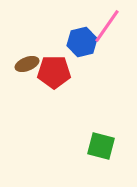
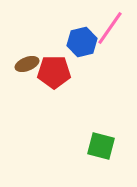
pink line: moved 3 px right, 2 px down
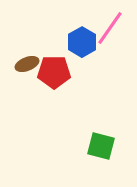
blue hexagon: rotated 16 degrees counterclockwise
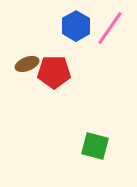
blue hexagon: moved 6 px left, 16 px up
green square: moved 6 px left
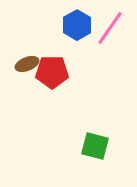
blue hexagon: moved 1 px right, 1 px up
red pentagon: moved 2 px left
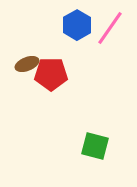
red pentagon: moved 1 px left, 2 px down
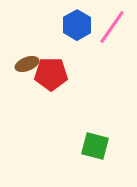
pink line: moved 2 px right, 1 px up
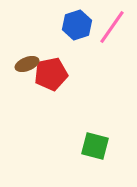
blue hexagon: rotated 12 degrees clockwise
red pentagon: rotated 12 degrees counterclockwise
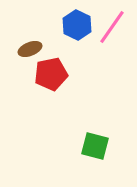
blue hexagon: rotated 16 degrees counterclockwise
brown ellipse: moved 3 px right, 15 px up
